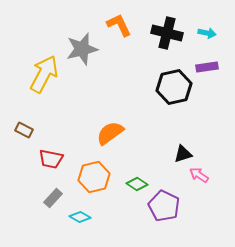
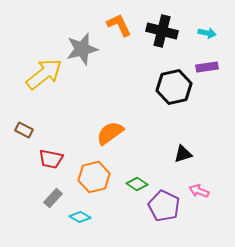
black cross: moved 5 px left, 2 px up
yellow arrow: rotated 24 degrees clockwise
pink arrow: moved 16 px down; rotated 12 degrees counterclockwise
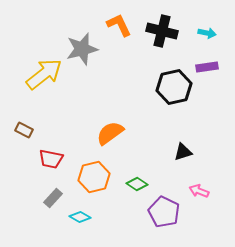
black triangle: moved 2 px up
purple pentagon: moved 6 px down
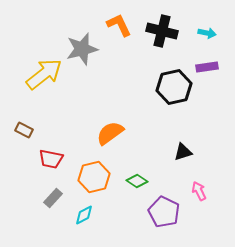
green diamond: moved 3 px up
pink arrow: rotated 42 degrees clockwise
cyan diamond: moved 4 px right, 2 px up; rotated 55 degrees counterclockwise
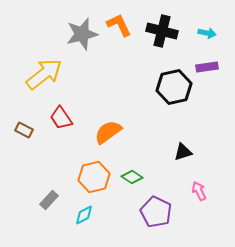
gray star: moved 15 px up
orange semicircle: moved 2 px left, 1 px up
red trapezoid: moved 10 px right, 41 px up; rotated 45 degrees clockwise
green diamond: moved 5 px left, 4 px up
gray rectangle: moved 4 px left, 2 px down
purple pentagon: moved 8 px left
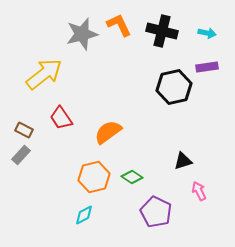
black triangle: moved 9 px down
gray rectangle: moved 28 px left, 45 px up
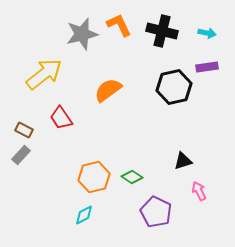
orange semicircle: moved 42 px up
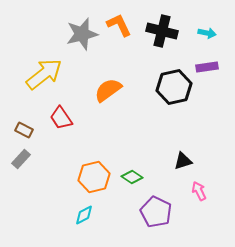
gray rectangle: moved 4 px down
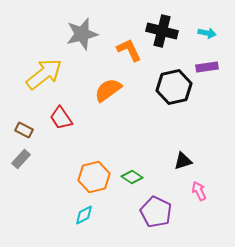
orange L-shape: moved 10 px right, 25 px down
